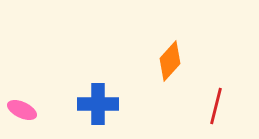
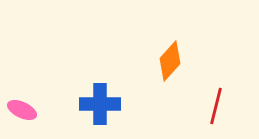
blue cross: moved 2 px right
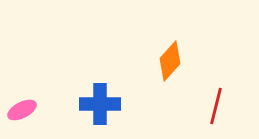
pink ellipse: rotated 52 degrees counterclockwise
